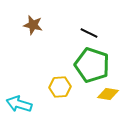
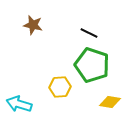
yellow diamond: moved 2 px right, 8 px down
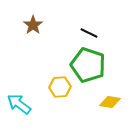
brown star: rotated 24 degrees clockwise
green pentagon: moved 4 px left
cyan arrow: rotated 20 degrees clockwise
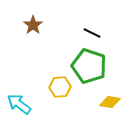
black line: moved 3 px right
green pentagon: moved 1 px right, 1 px down
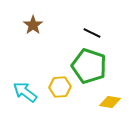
cyan arrow: moved 6 px right, 12 px up
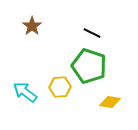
brown star: moved 1 px left, 1 px down
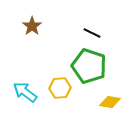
yellow hexagon: moved 1 px down
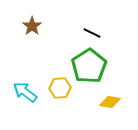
green pentagon: rotated 20 degrees clockwise
